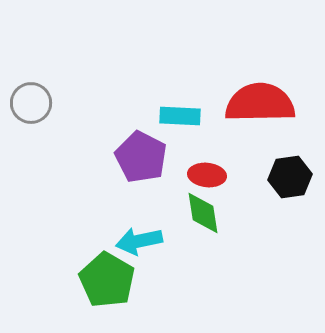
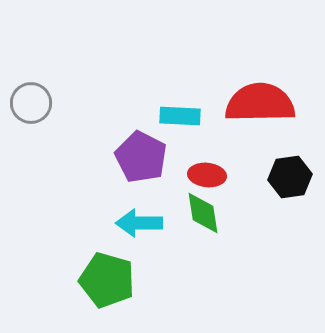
cyan arrow: moved 18 px up; rotated 12 degrees clockwise
green pentagon: rotated 14 degrees counterclockwise
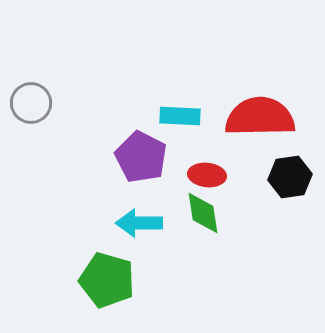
red semicircle: moved 14 px down
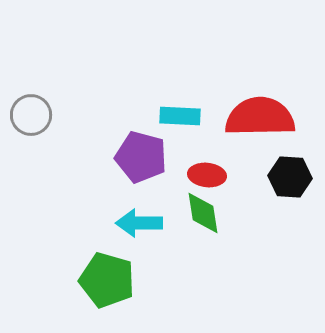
gray circle: moved 12 px down
purple pentagon: rotated 12 degrees counterclockwise
black hexagon: rotated 12 degrees clockwise
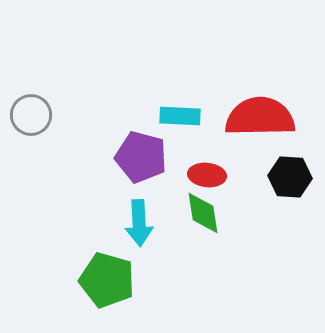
cyan arrow: rotated 93 degrees counterclockwise
